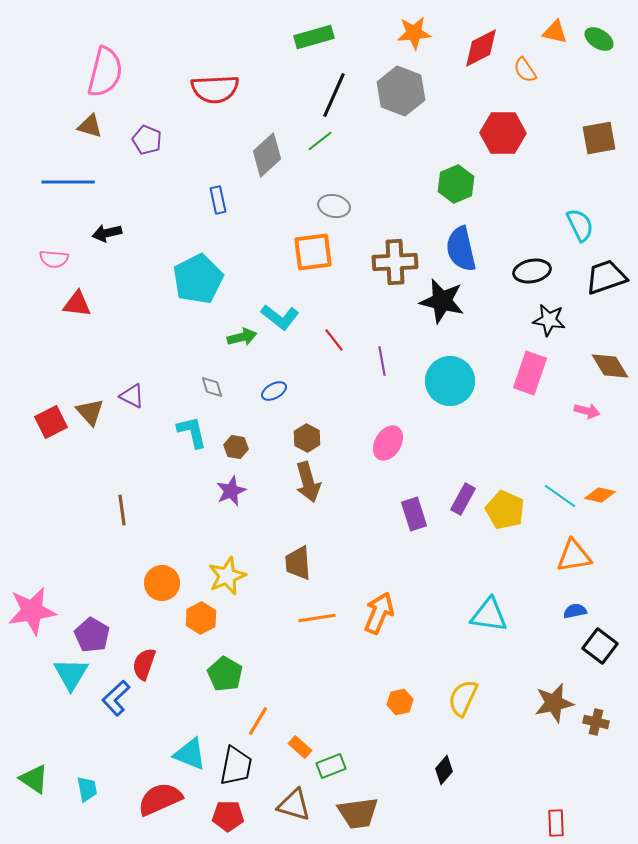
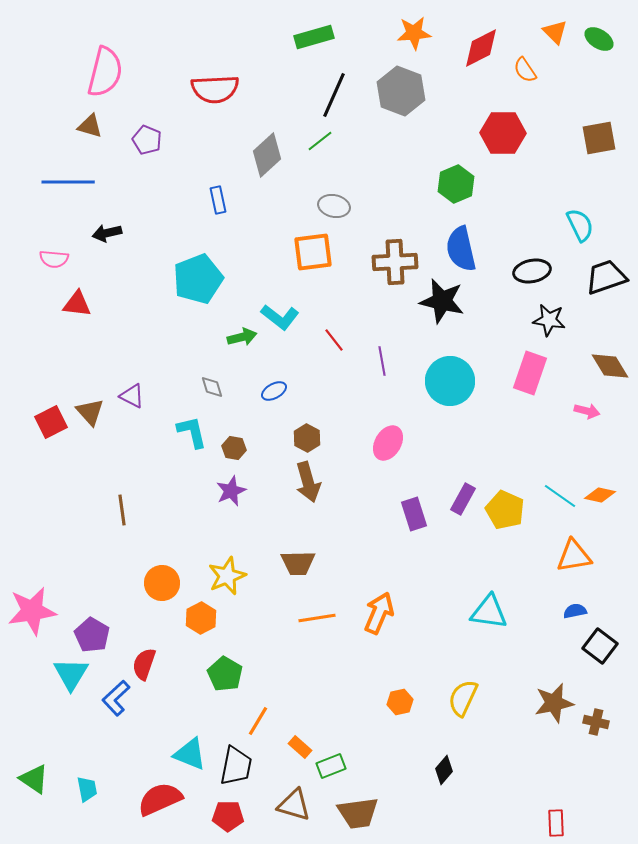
orange triangle at (555, 32): rotated 32 degrees clockwise
cyan pentagon at (198, 279): rotated 6 degrees clockwise
brown hexagon at (236, 447): moved 2 px left, 1 px down
brown trapezoid at (298, 563): rotated 87 degrees counterclockwise
cyan triangle at (489, 615): moved 3 px up
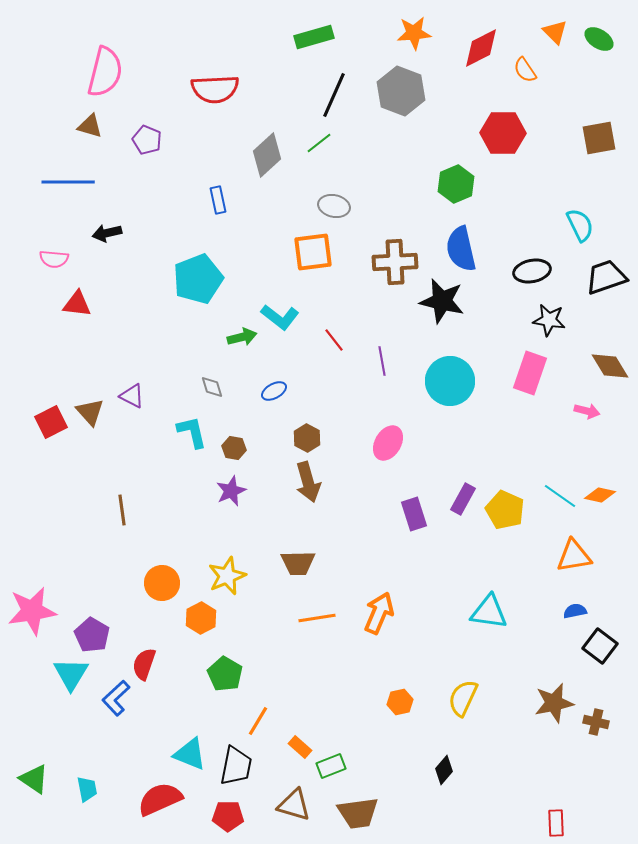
green line at (320, 141): moved 1 px left, 2 px down
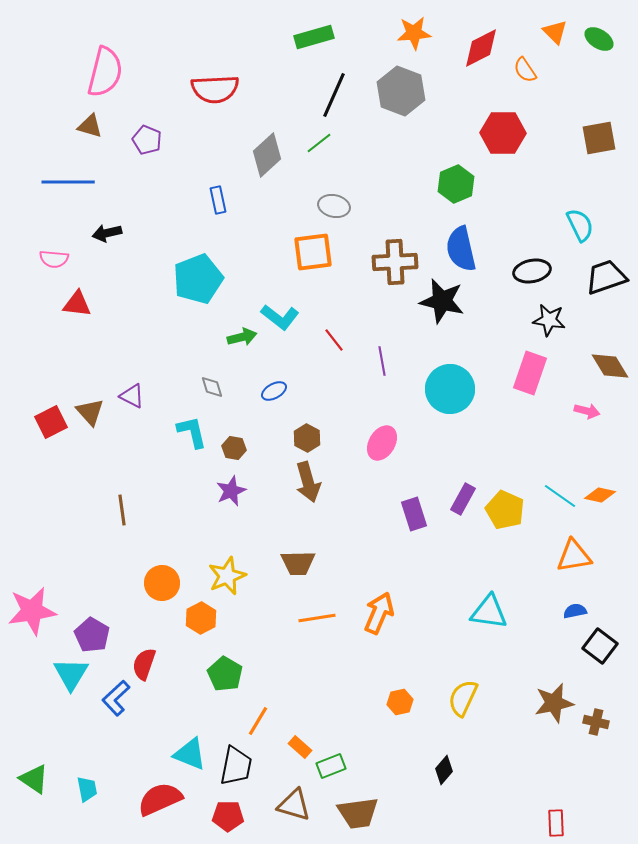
cyan circle at (450, 381): moved 8 px down
pink ellipse at (388, 443): moved 6 px left
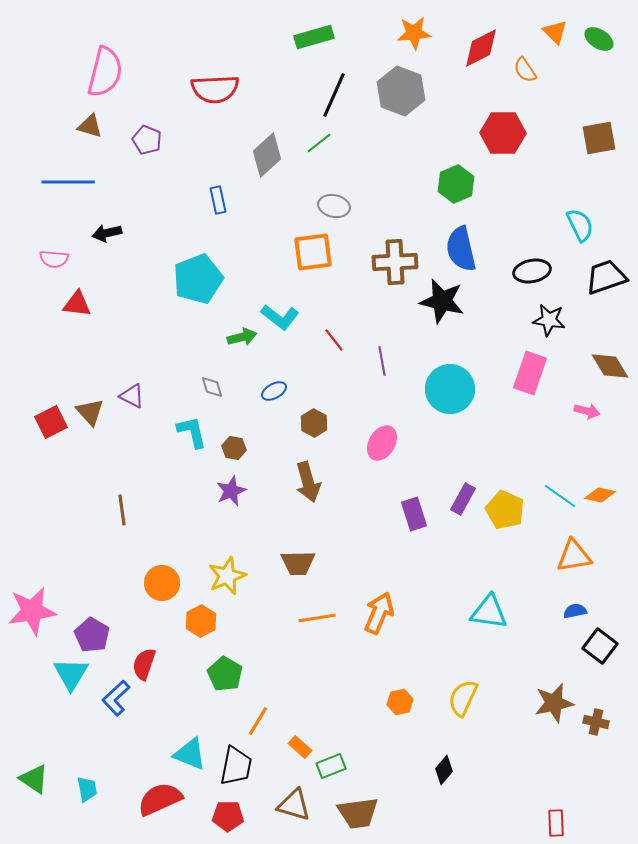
brown hexagon at (307, 438): moved 7 px right, 15 px up
orange hexagon at (201, 618): moved 3 px down
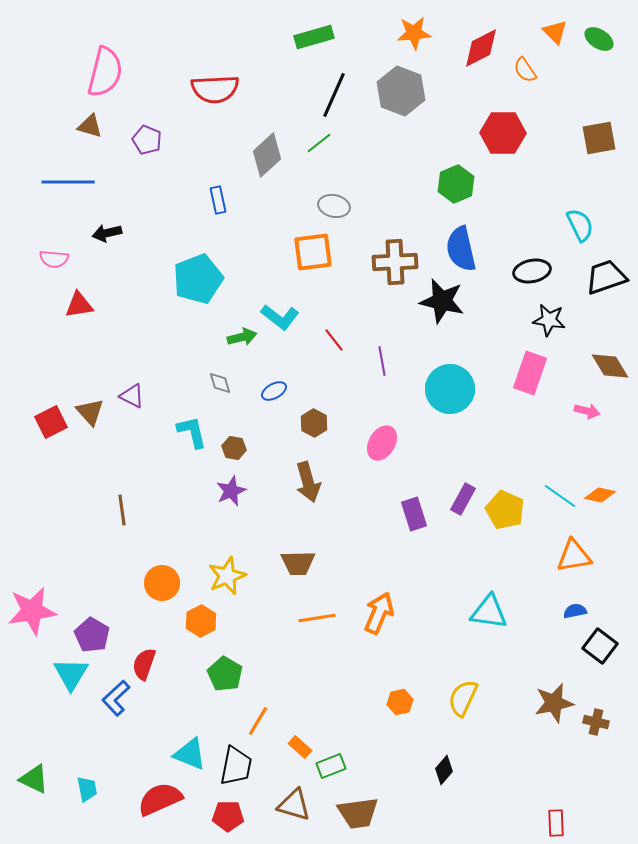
red triangle at (77, 304): moved 2 px right, 1 px down; rotated 16 degrees counterclockwise
gray diamond at (212, 387): moved 8 px right, 4 px up
green triangle at (34, 779): rotated 8 degrees counterclockwise
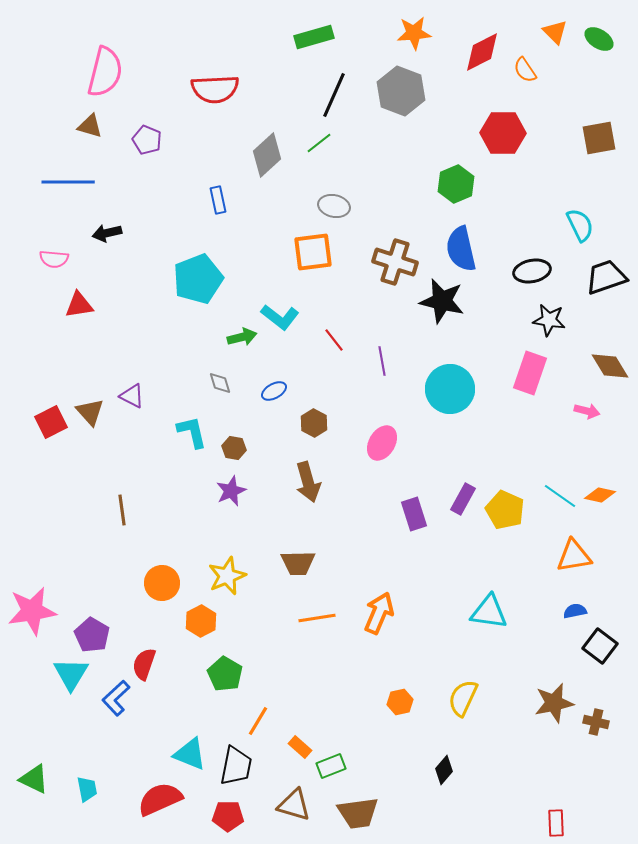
red diamond at (481, 48): moved 1 px right, 4 px down
brown cross at (395, 262): rotated 21 degrees clockwise
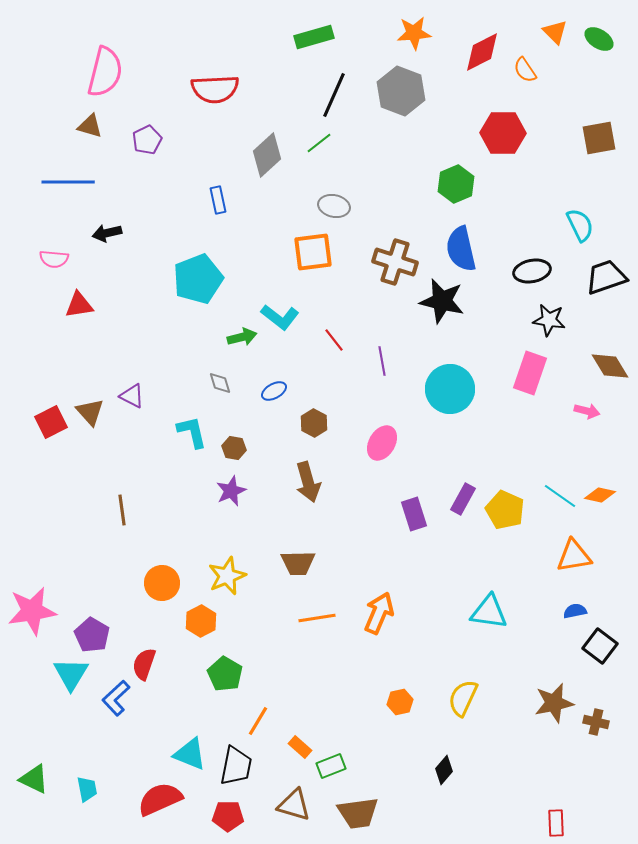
purple pentagon at (147, 140): rotated 24 degrees clockwise
